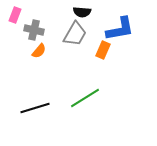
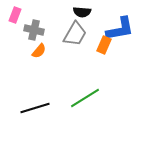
orange rectangle: moved 1 px right, 5 px up
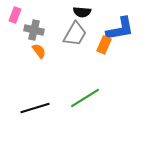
orange semicircle: rotated 77 degrees counterclockwise
